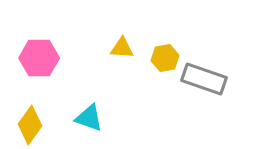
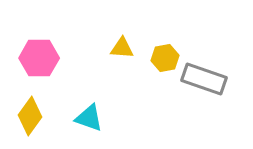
yellow diamond: moved 9 px up
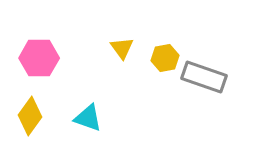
yellow triangle: rotated 50 degrees clockwise
gray rectangle: moved 2 px up
cyan triangle: moved 1 px left
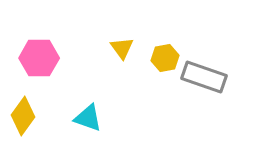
yellow diamond: moved 7 px left
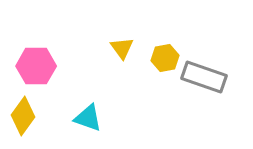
pink hexagon: moved 3 px left, 8 px down
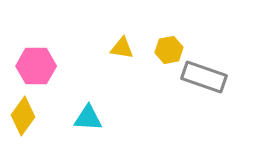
yellow triangle: rotated 45 degrees counterclockwise
yellow hexagon: moved 4 px right, 8 px up
cyan triangle: rotated 16 degrees counterclockwise
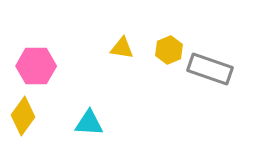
yellow hexagon: rotated 12 degrees counterclockwise
gray rectangle: moved 6 px right, 8 px up
cyan triangle: moved 1 px right, 5 px down
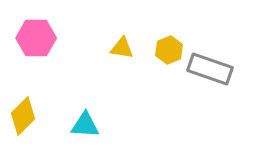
pink hexagon: moved 28 px up
yellow diamond: rotated 9 degrees clockwise
cyan triangle: moved 4 px left, 2 px down
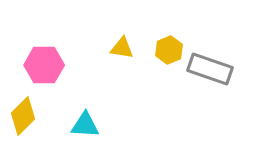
pink hexagon: moved 8 px right, 27 px down
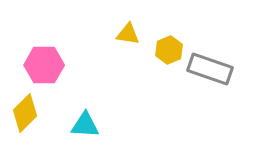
yellow triangle: moved 6 px right, 14 px up
yellow diamond: moved 2 px right, 3 px up
